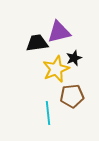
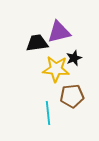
yellow star: rotated 28 degrees clockwise
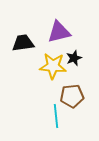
black trapezoid: moved 14 px left
yellow star: moved 3 px left, 3 px up
cyan line: moved 8 px right, 3 px down
